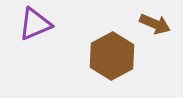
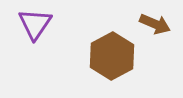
purple triangle: rotated 33 degrees counterclockwise
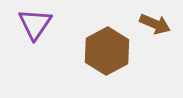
brown hexagon: moved 5 px left, 5 px up
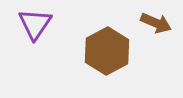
brown arrow: moved 1 px right, 1 px up
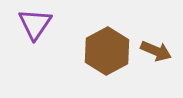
brown arrow: moved 28 px down
